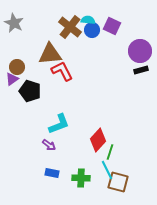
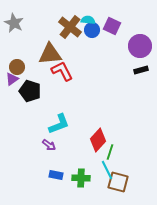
purple circle: moved 5 px up
blue rectangle: moved 4 px right, 2 px down
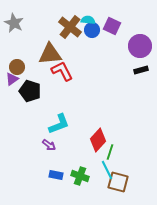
green cross: moved 1 px left, 2 px up; rotated 18 degrees clockwise
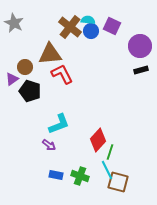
blue circle: moved 1 px left, 1 px down
brown circle: moved 8 px right
red L-shape: moved 3 px down
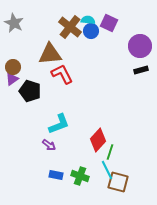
purple square: moved 3 px left, 3 px up
brown circle: moved 12 px left
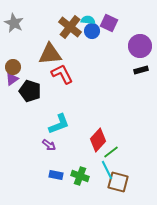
blue circle: moved 1 px right
green line: moved 1 px right; rotated 35 degrees clockwise
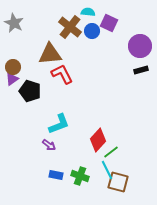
cyan semicircle: moved 8 px up
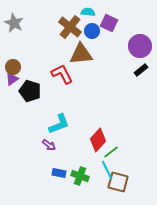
brown triangle: moved 31 px right
black rectangle: rotated 24 degrees counterclockwise
blue rectangle: moved 3 px right, 2 px up
